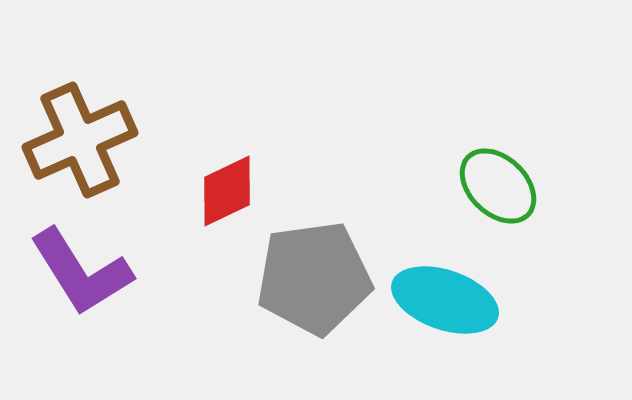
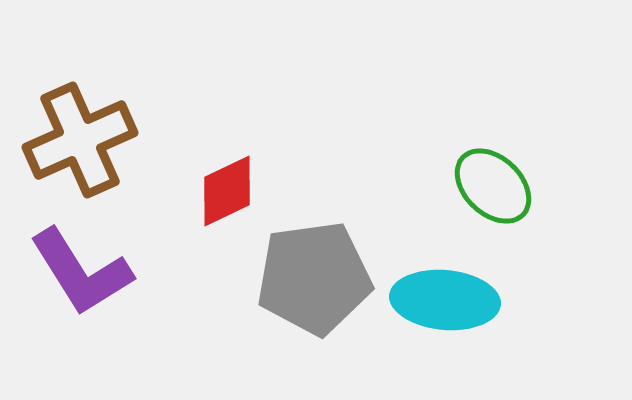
green ellipse: moved 5 px left
cyan ellipse: rotated 14 degrees counterclockwise
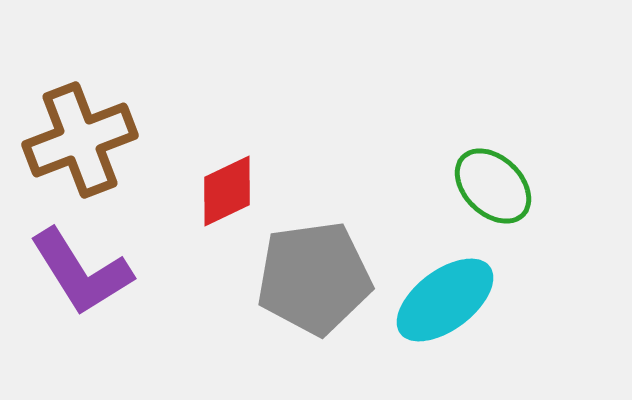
brown cross: rotated 3 degrees clockwise
cyan ellipse: rotated 42 degrees counterclockwise
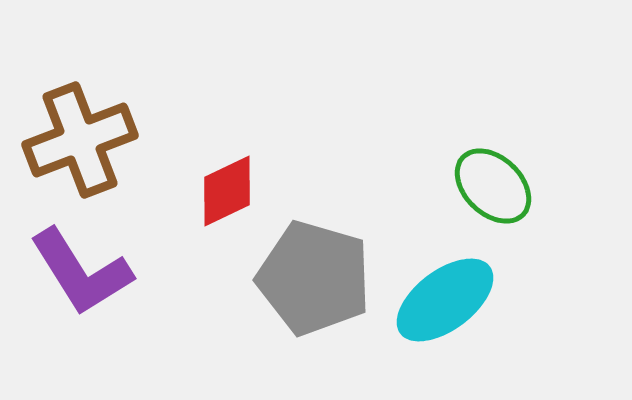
gray pentagon: rotated 24 degrees clockwise
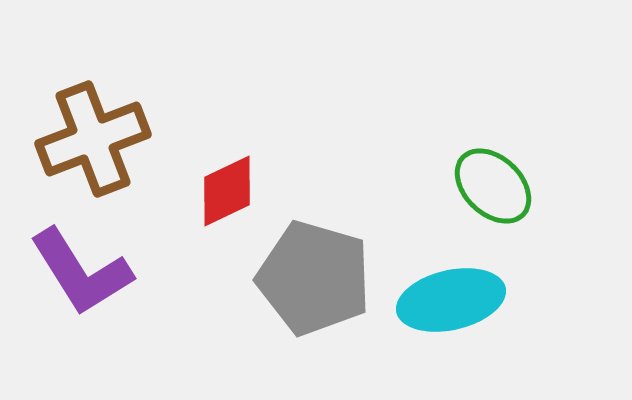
brown cross: moved 13 px right, 1 px up
cyan ellipse: moved 6 px right; rotated 24 degrees clockwise
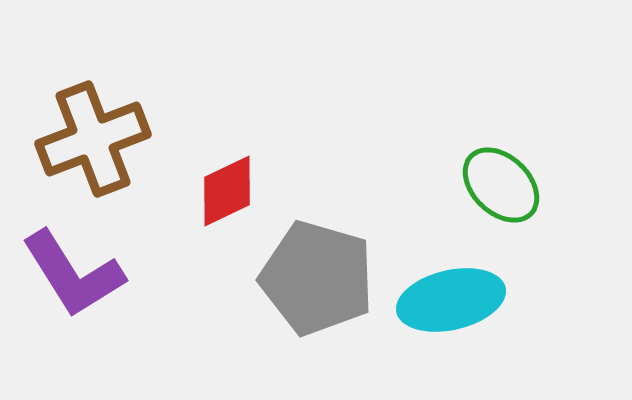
green ellipse: moved 8 px right, 1 px up
purple L-shape: moved 8 px left, 2 px down
gray pentagon: moved 3 px right
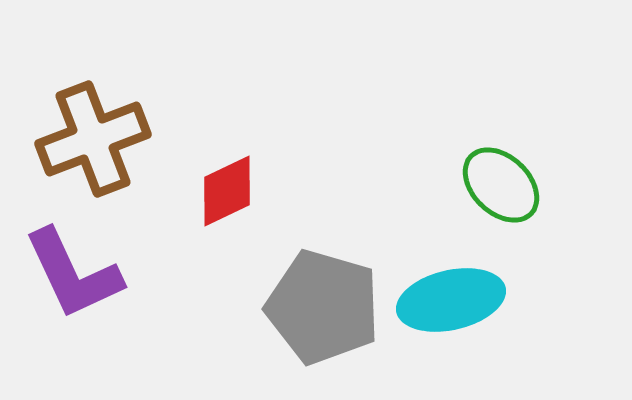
purple L-shape: rotated 7 degrees clockwise
gray pentagon: moved 6 px right, 29 px down
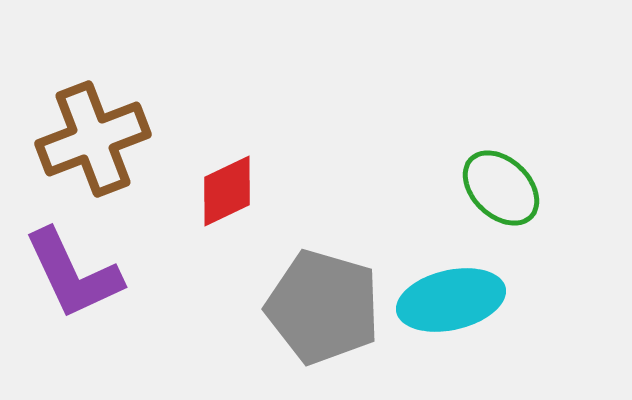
green ellipse: moved 3 px down
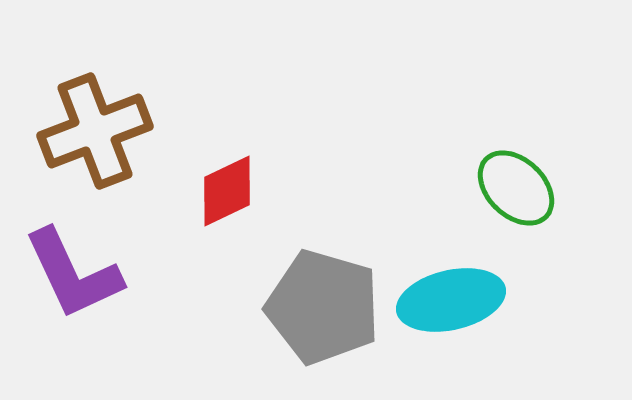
brown cross: moved 2 px right, 8 px up
green ellipse: moved 15 px right
